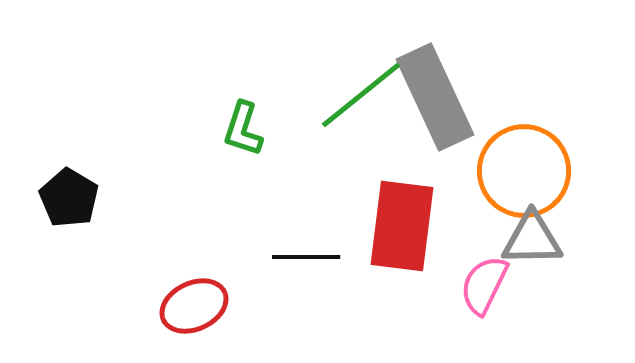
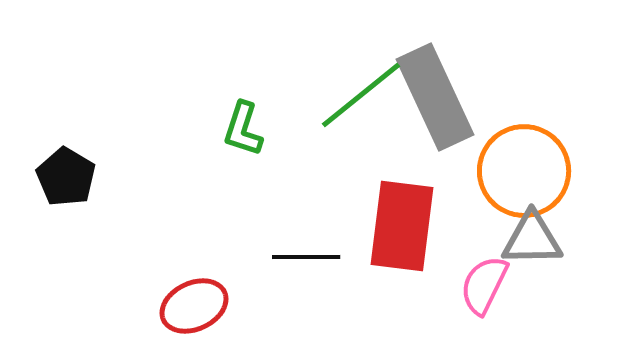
black pentagon: moved 3 px left, 21 px up
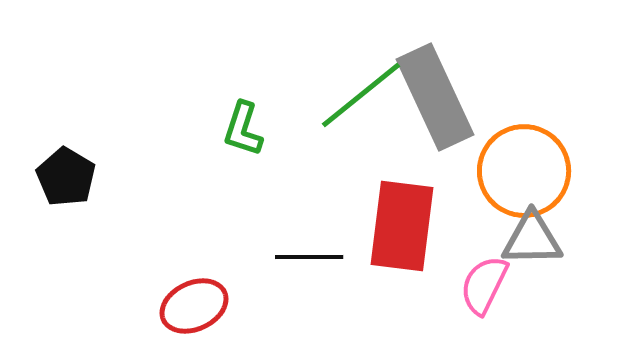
black line: moved 3 px right
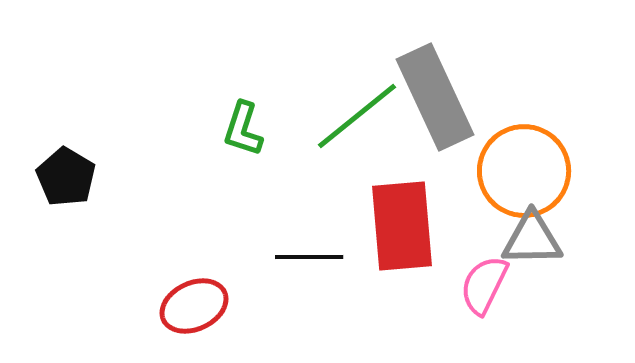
green line: moved 4 px left, 21 px down
red rectangle: rotated 12 degrees counterclockwise
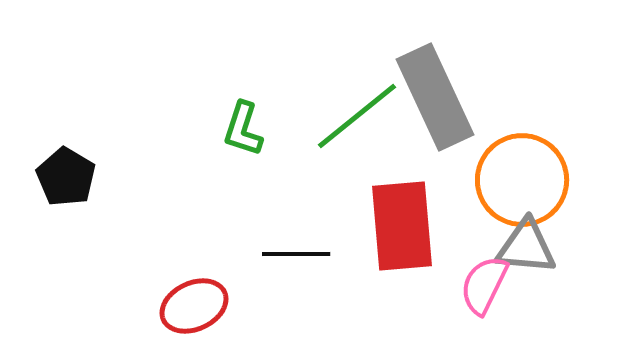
orange circle: moved 2 px left, 9 px down
gray triangle: moved 6 px left, 8 px down; rotated 6 degrees clockwise
black line: moved 13 px left, 3 px up
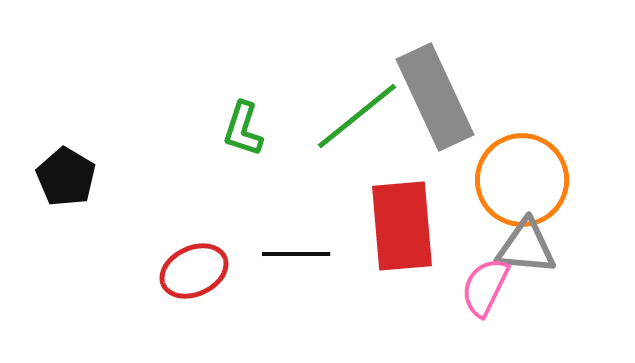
pink semicircle: moved 1 px right, 2 px down
red ellipse: moved 35 px up
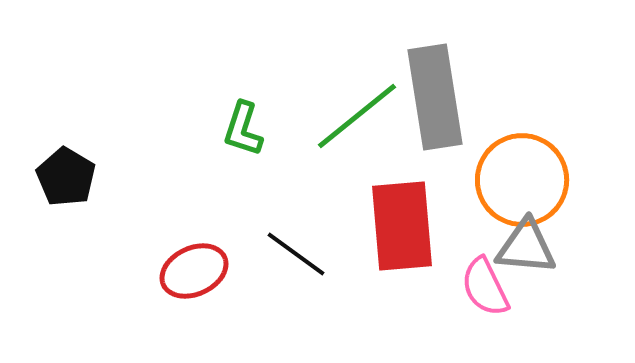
gray rectangle: rotated 16 degrees clockwise
black line: rotated 36 degrees clockwise
pink semicircle: rotated 52 degrees counterclockwise
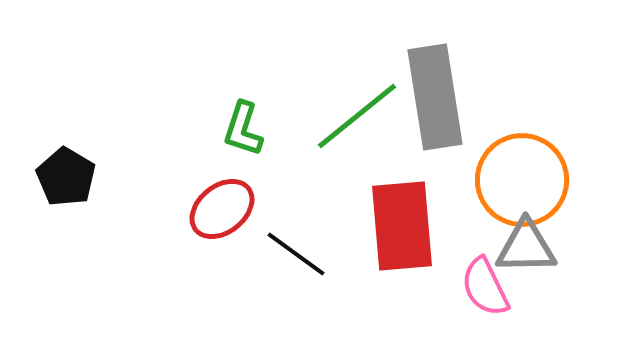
gray triangle: rotated 6 degrees counterclockwise
red ellipse: moved 28 px right, 62 px up; rotated 14 degrees counterclockwise
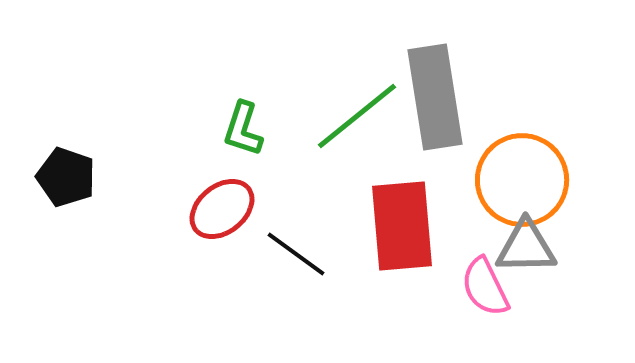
black pentagon: rotated 12 degrees counterclockwise
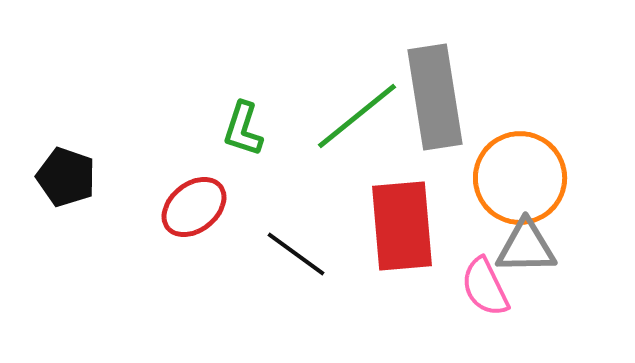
orange circle: moved 2 px left, 2 px up
red ellipse: moved 28 px left, 2 px up
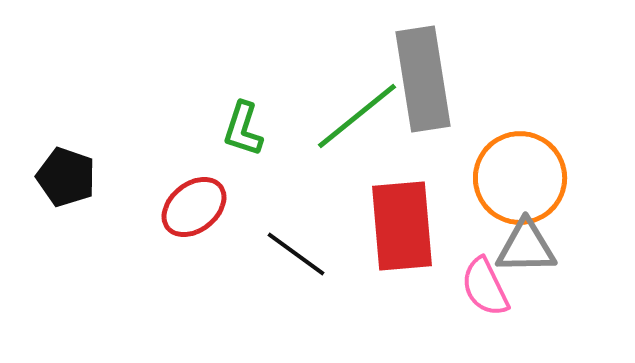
gray rectangle: moved 12 px left, 18 px up
